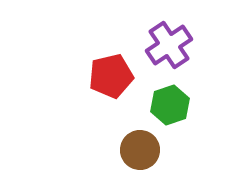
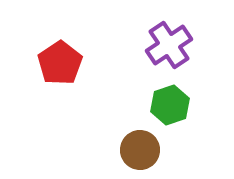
red pentagon: moved 51 px left, 13 px up; rotated 21 degrees counterclockwise
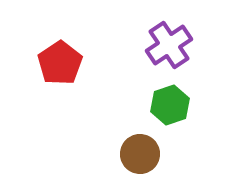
brown circle: moved 4 px down
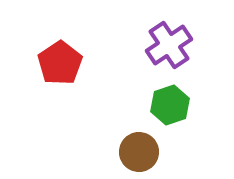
brown circle: moved 1 px left, 2 px up
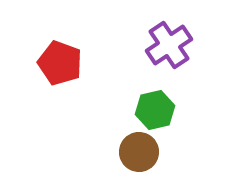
red pentagon: rotated 18 degrees counterclockwise
green hexagon: moved 15 px left, 5 px down; rotated 6 degrees clockwise
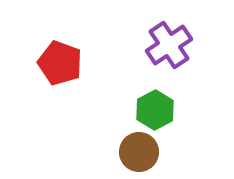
green hexagon: rotated 15 degrees counterclockwise
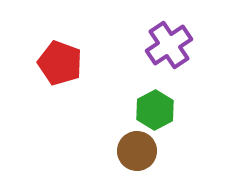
brown circle: moved 2 px left, 1 px up
